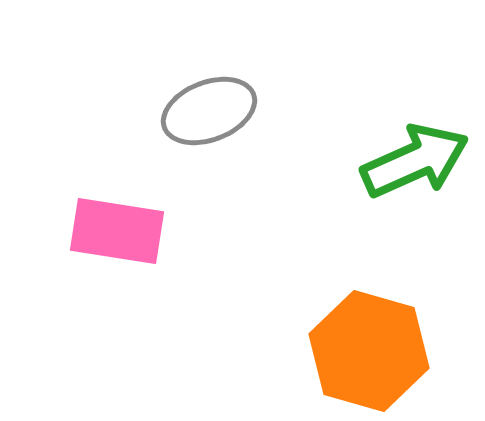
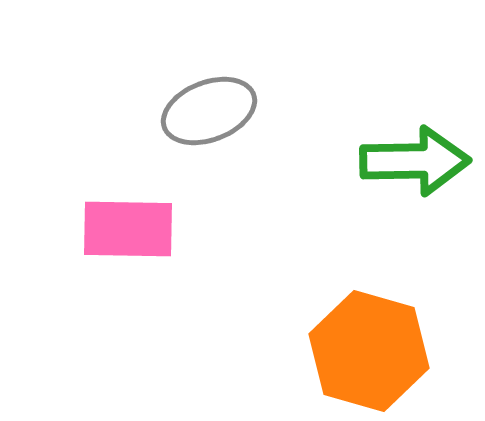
green arrow: rotated 23 degrees clockwise
pink rectangle: moved 11 px right, 2 px up; rotated 8 degrees counterclockwise
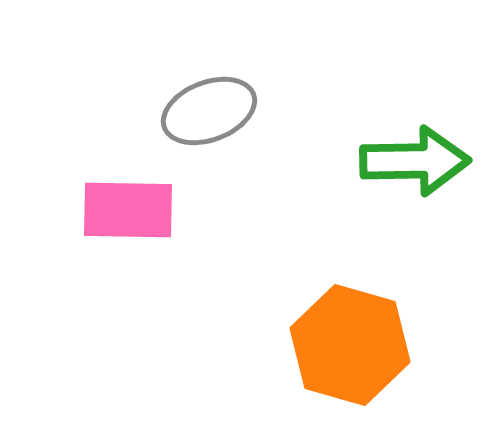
pink rectangle: moved 19 px up
orange hexagon: moved 19 px left, 6 px up
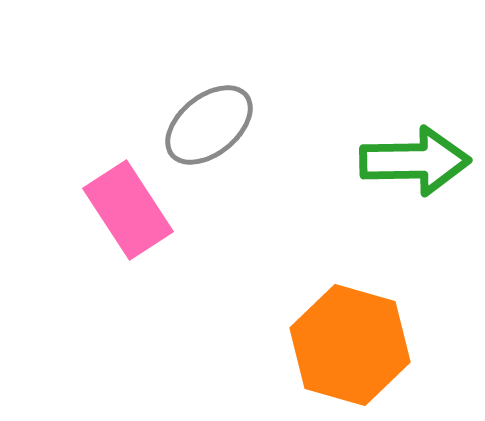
gray ellipse: moved 14 px down; rotated 18 degrees counterclockwise
pink rectangle: rotated 56 degrees clockwise
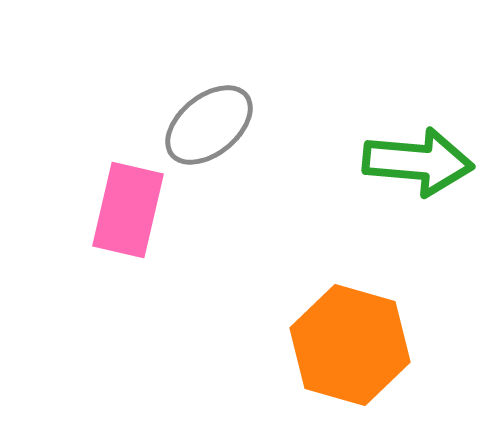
green arrow: moved 3 px right, 1 px down; rotated 6 degrees clockwise
pink rectangle: rotated 46 degrees clockwise
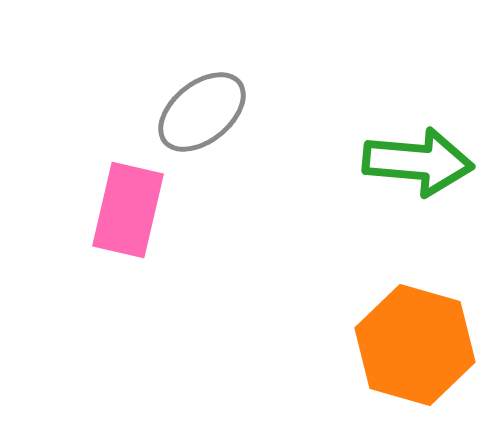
gray ellipse: moved 7 px left, 13 px up
orange hexagon: moved 65 px right
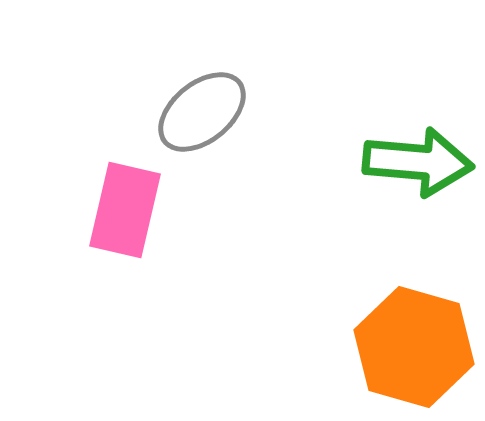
pink rectangle: moved 3 px left
orange hexagon: moved 1 px left, 2 px down
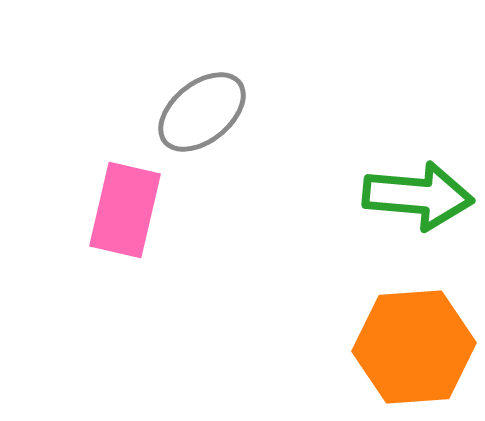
green arrow: moved 34 px down
orange hexagon: rotated 20 degrees counterclockwise
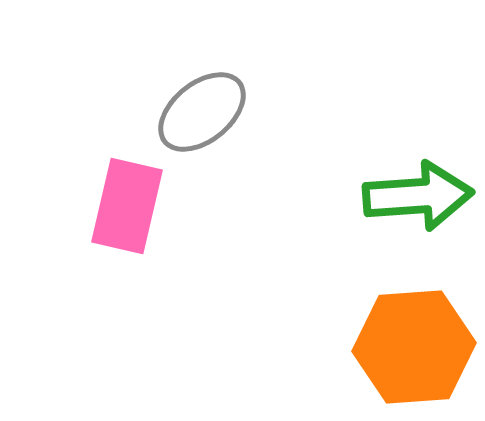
green arrow: rotated 9 degrees counterclockwise
pink rectangle: moved 2 px right, 4 px up
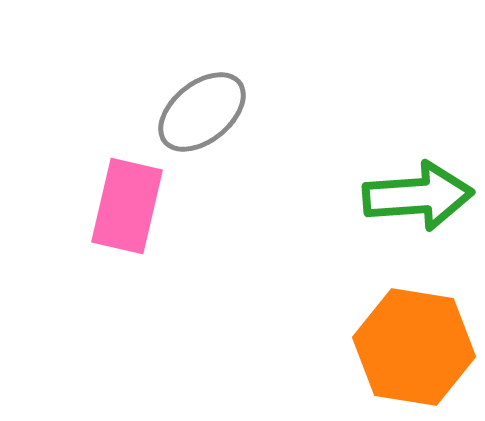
orange hexagon: rotated 13 degrees clockwise
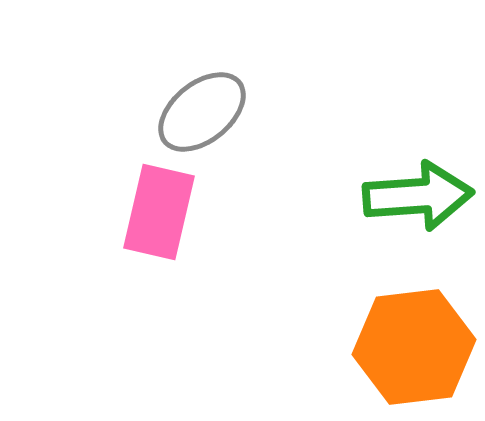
pink rectangle: moved 32 px right, 6 px down
orange hexagon: rotated 16 degrees counterclockwise
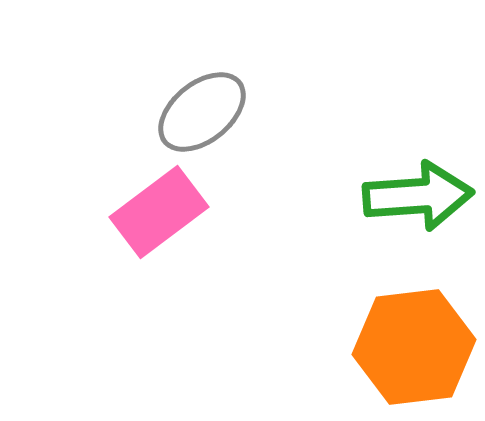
pink rectangle: rotated 40 degrees clockwise
